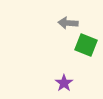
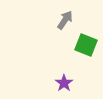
gray arrow: moved 3 px left, 3 px up; rotated 120 degrees clockwise
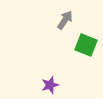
purple star: moved 14 px left, 2 px down; rotated 18 degrees clockwise
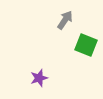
purple star: moved 11 px left, 7 px up
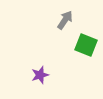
purple star: moved 1 px right, 3 px up
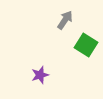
green square: rotated 10 degrees clockwise
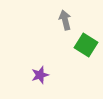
gray arrow: rotated 48 degrees counterclockwise
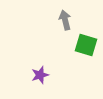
green square: rotated 15 degrees counterclockwise
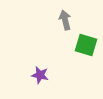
purple star: rotated 30 degrees clockwise
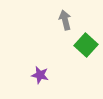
green square: rotated 25 degrees clockwise
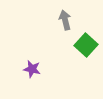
purple star: moved 8 px left, 6 px up
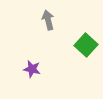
gray arrow: moved 17 px left
